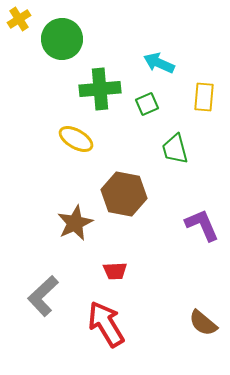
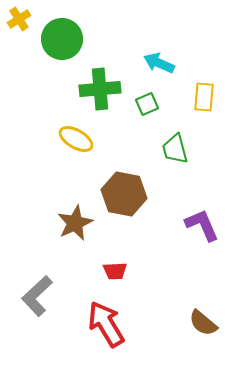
gray L-shape: moved 6 px left
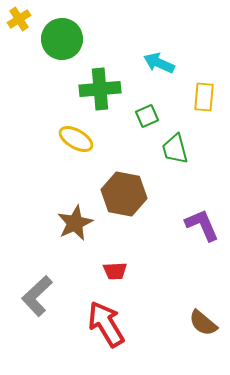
green square: moved 12 px down
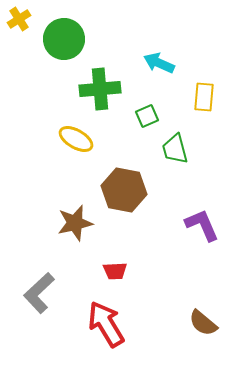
green circle: moved 2 px right
brown hexagon: moved 4 px up
brown star: rotated 12 degrees clockwise
gray L-shape: moved 2 px right, 3 px up
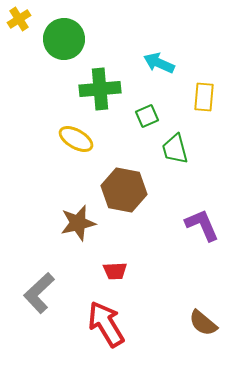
brown star: moved 3 px right
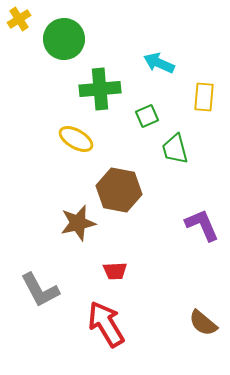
brown hexagon: moved 5 px left
gray L-shape: moved 1 px right, 3 px up; rotated 75 degrees counterclockwise
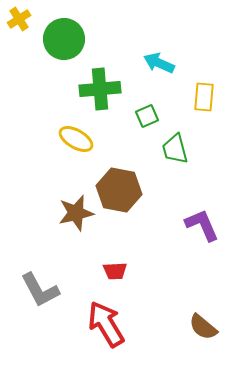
brown star: moved 2 px left, 10 px up
brown semicircle: moved 4 px down
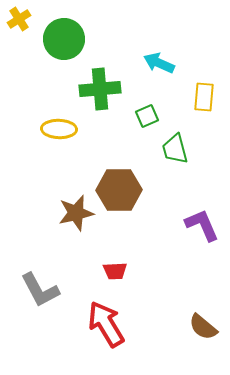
yellow ellipse: moved 17 px left, 10 px up; rotated 28 degrees counterclockwise
brown hexagon: rotated 12 degrees counterclockwise
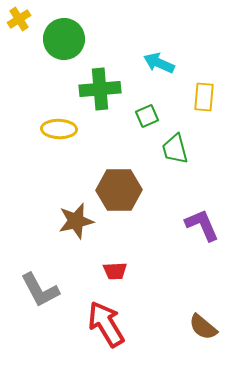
brown star: moved 8 px down
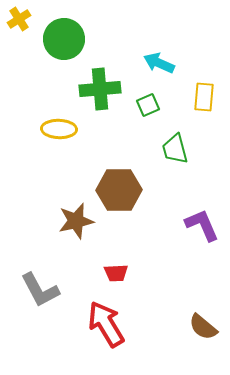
green square: moved 1 px right, 11 px up
red trapezoid: moved 1 px right, 2 px down
